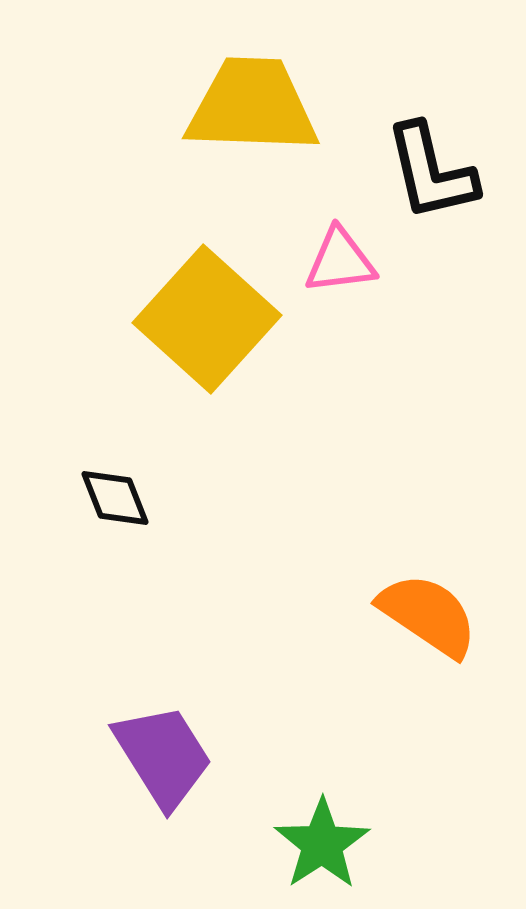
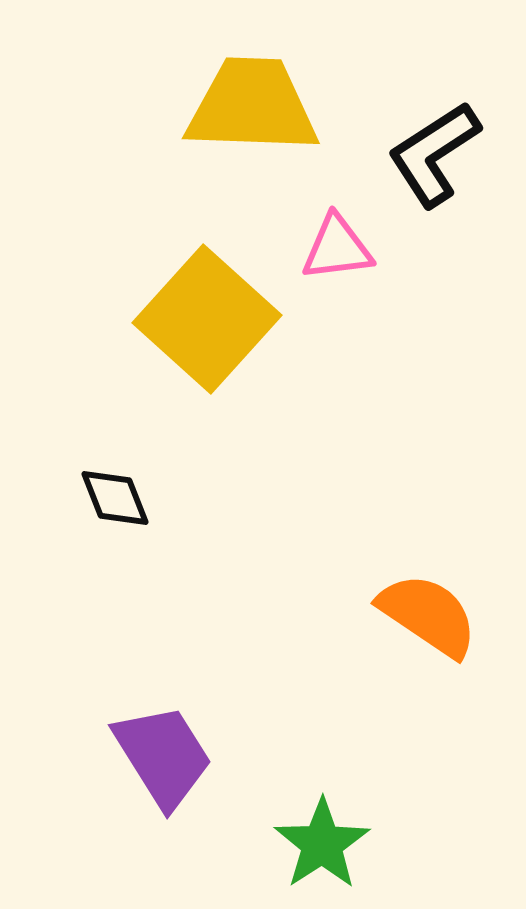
black L-shape: moved 3 px right, 18 px up; rotated 70 degrees clockwise
pink triangle: moved 3 px left, 13 px up
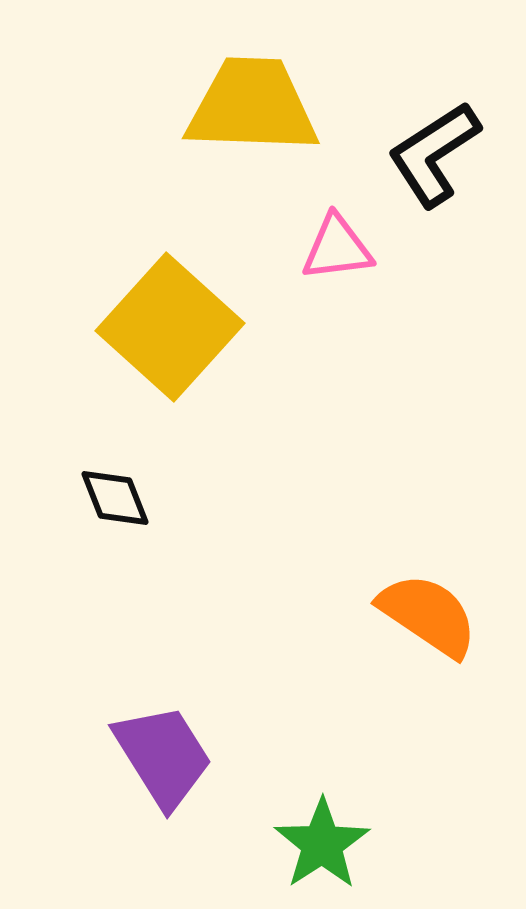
yellow square: moved 37 px left, 8 px down
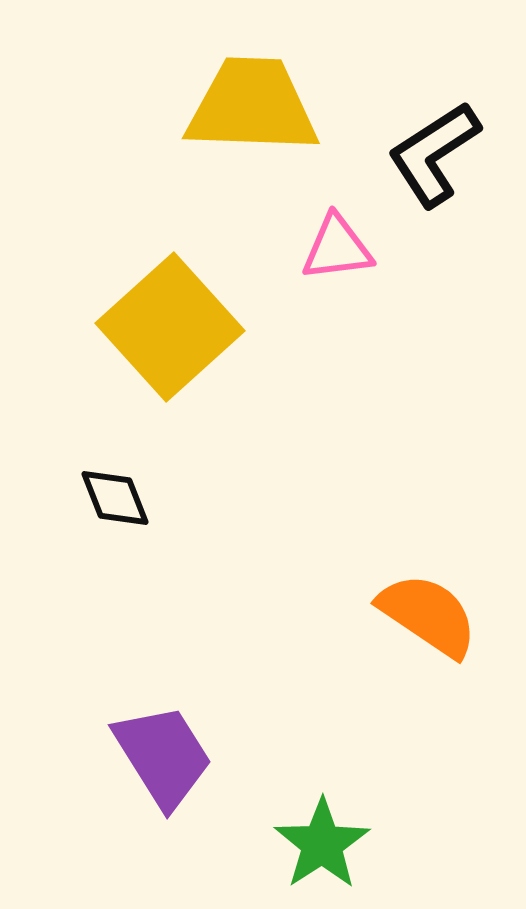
yellow square: rotated 6 degrees clockwise
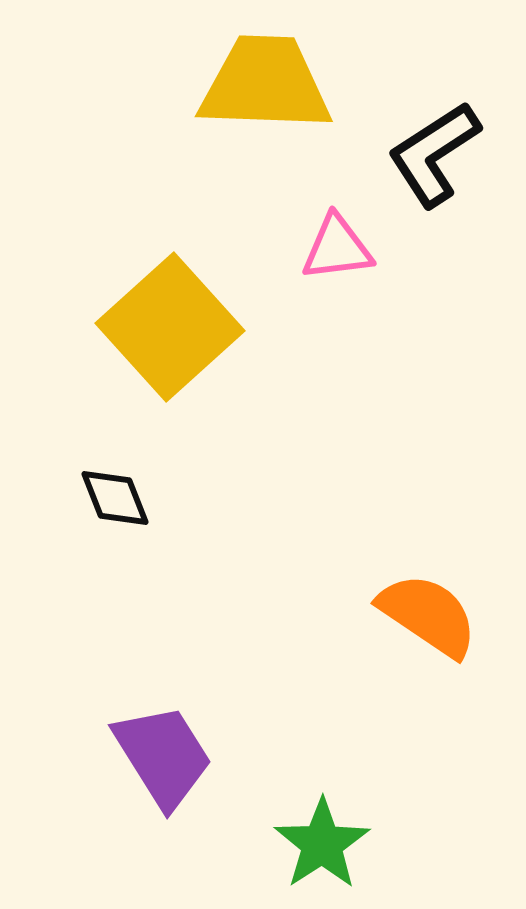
yellow trapezoid: moved 13 px right, 22 px up
